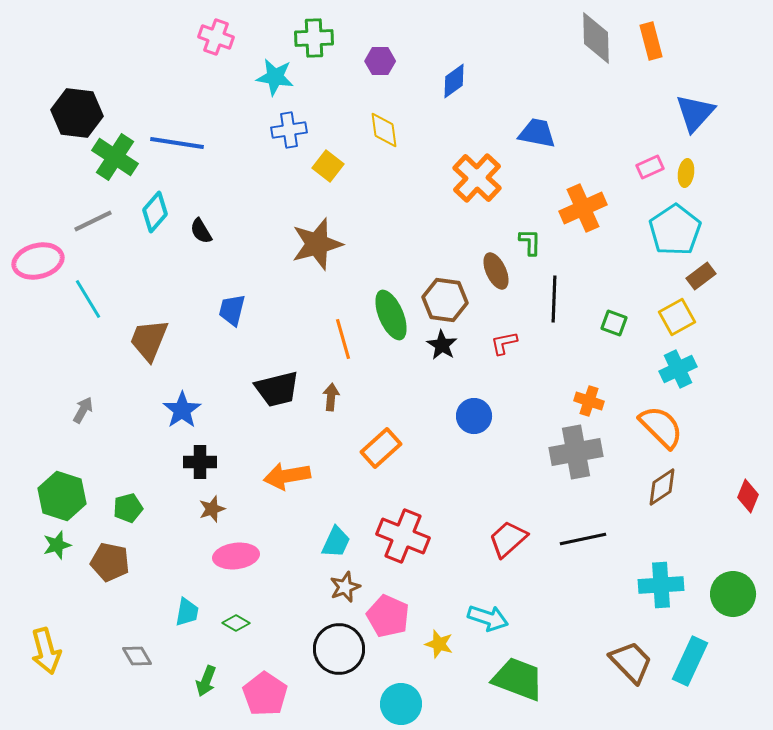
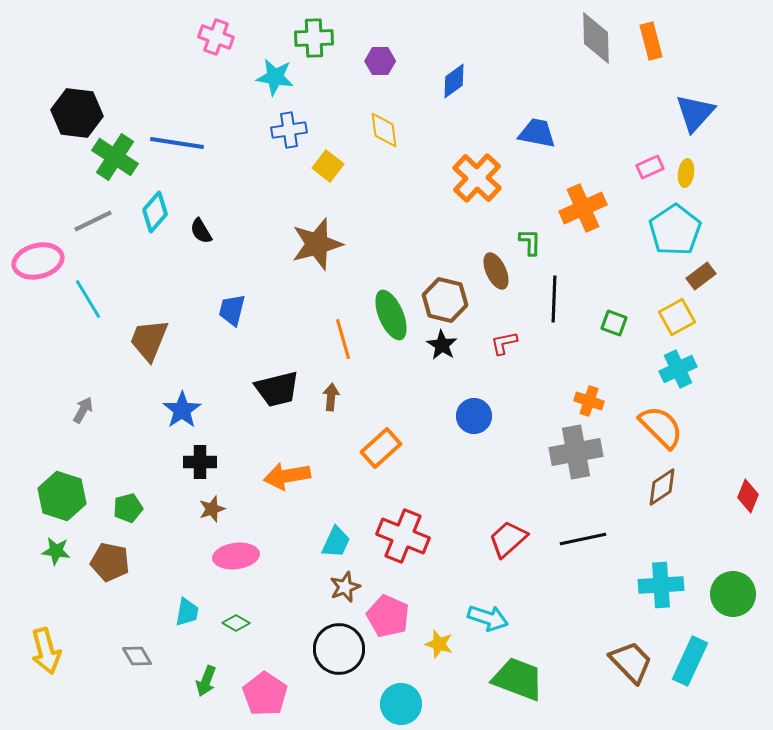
brown hexagon at (445, 300): rotated 6 degrees clockwise
green star at (57, 545): moved 1 px left, 6 px down; rotated 24 degrees clockwise
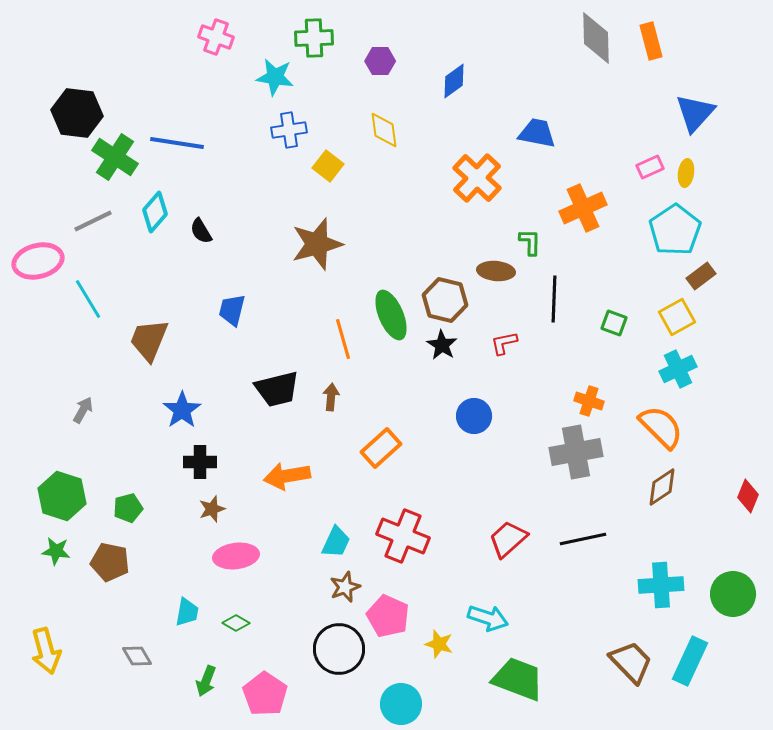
brown ellipse at (496, 271): rotated 60 degrees counterclockwise
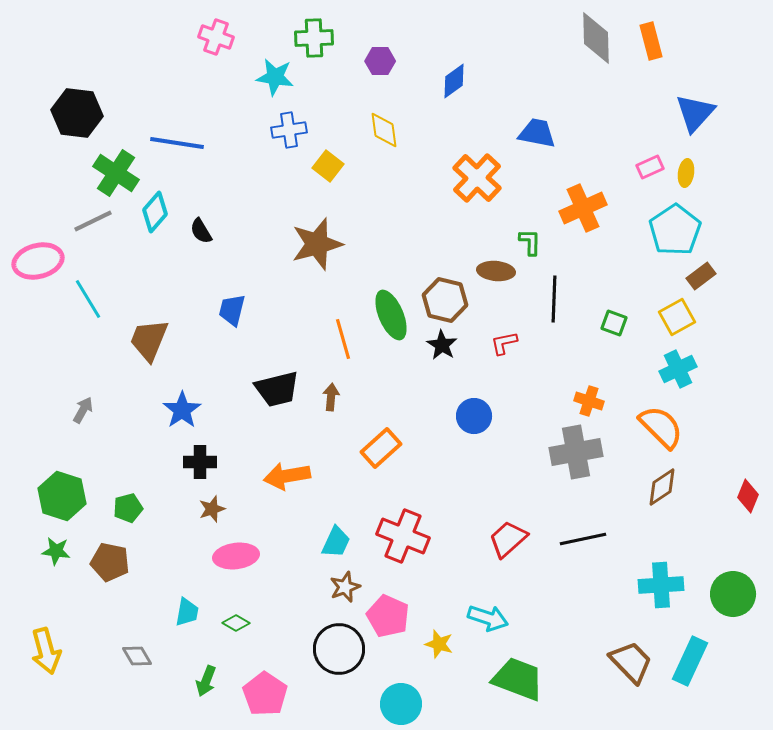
green cross at (115, 157): moved 1 px right, 16 px down
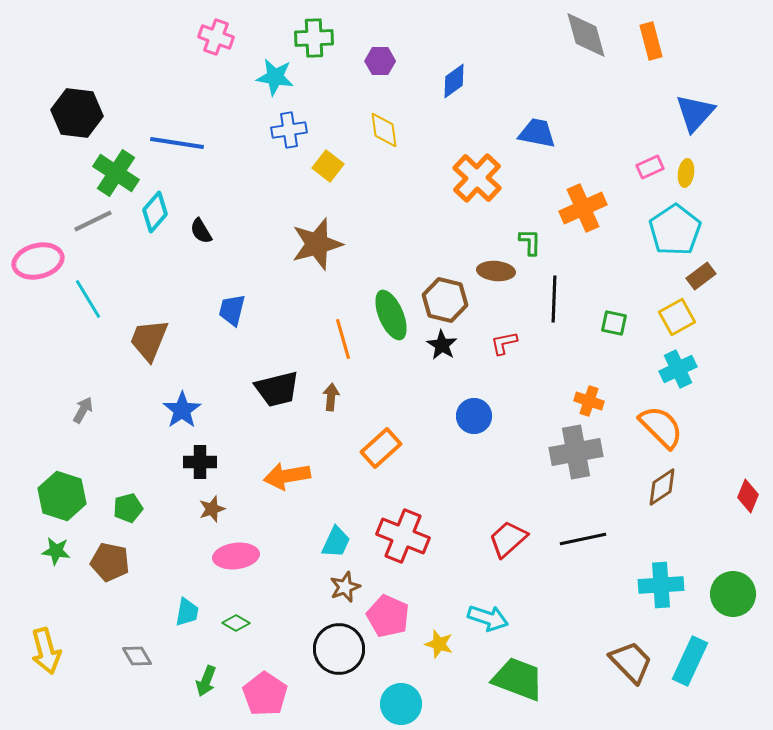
gray diamond at (596, 38): moved 10 px left, 3 px up; rotated 14 degrees counterclockwise
green square at (614, 323): rotated 8 degrees counterclockwise
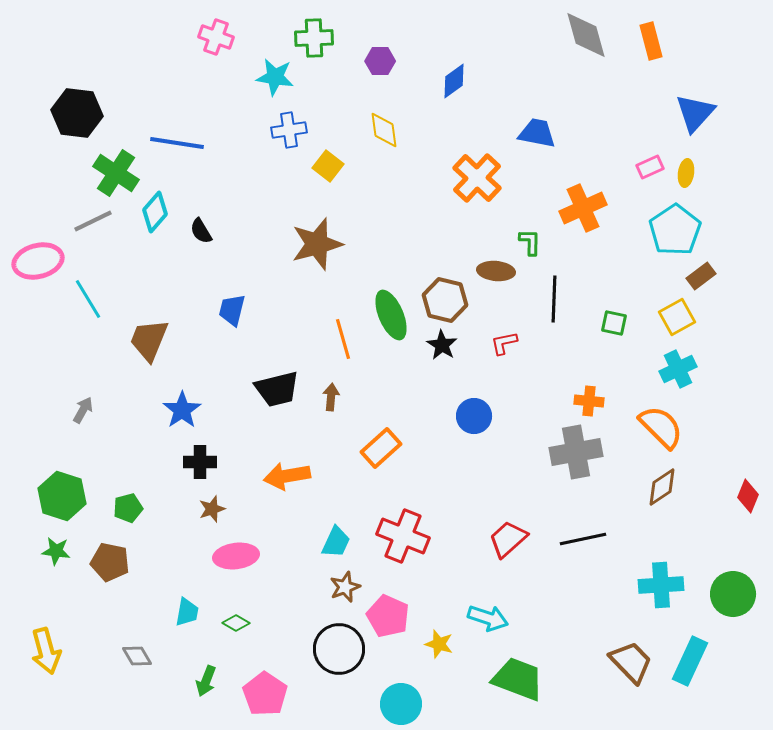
orange cross at (589, 401): rotated 12 degrees counterclockwise
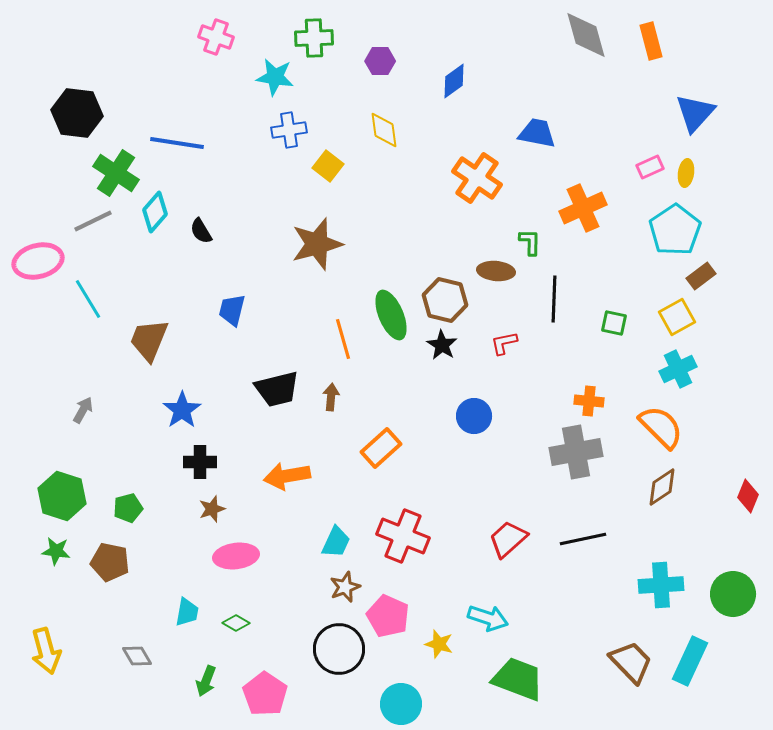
orange cross at (477, 178): rotated 9 degrees counterclockwise
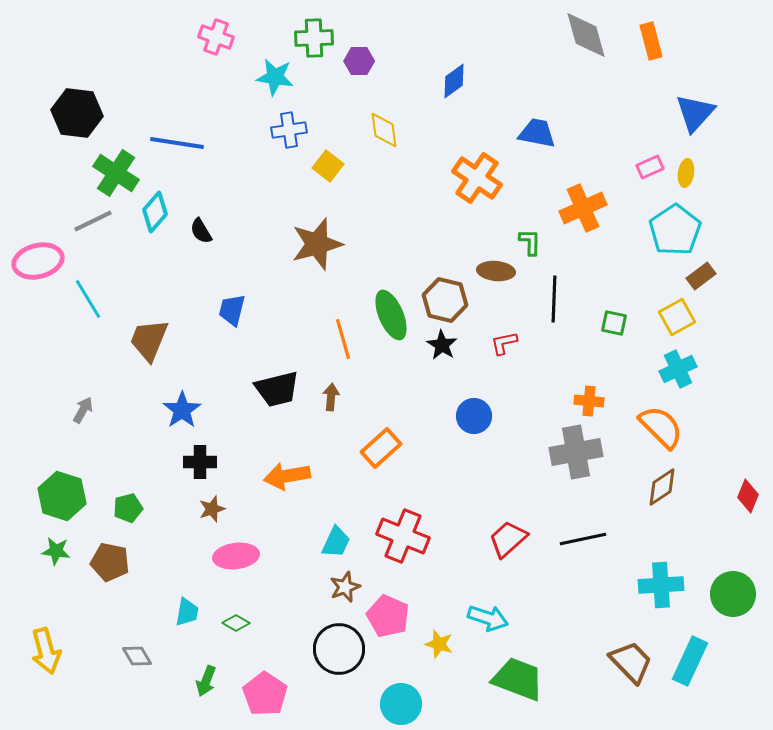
purple hexagon at (380, 61): moved 21 px left
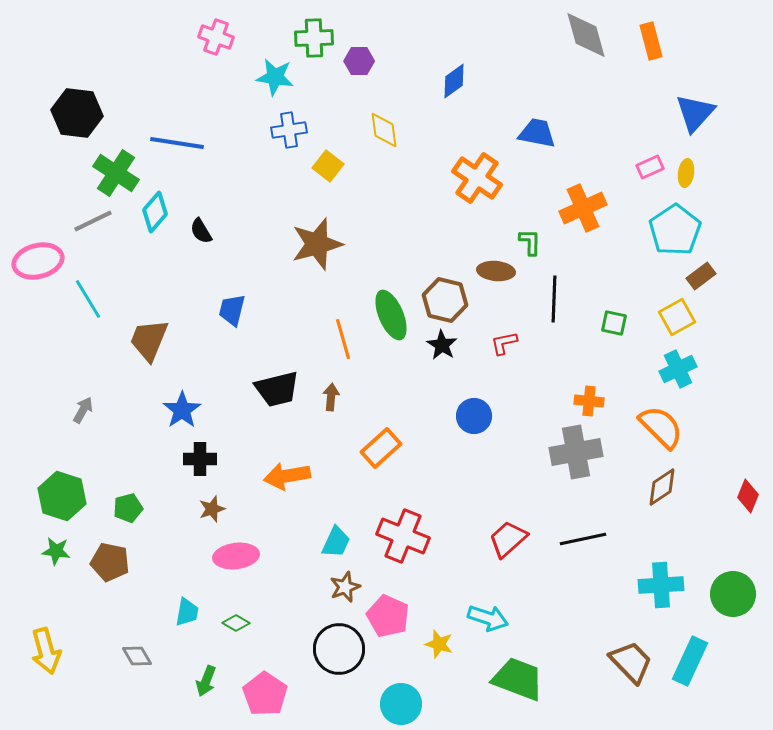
black cross at (200, 462): moved 3 px up
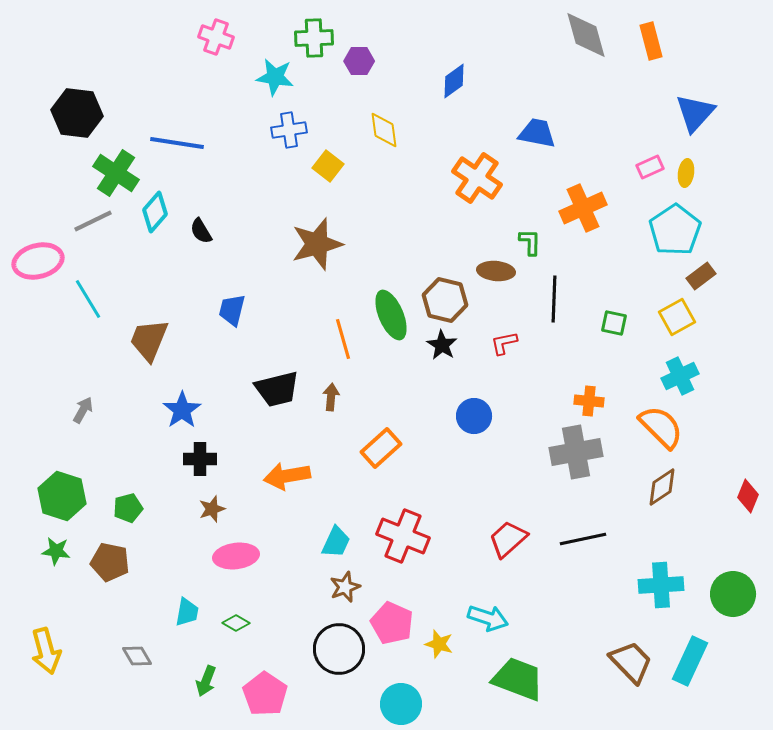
cyan cross at (678, 369): moved 2 px right, 7 px down
pink pentagon at (388, 616): moved 4 px right, 7 px down
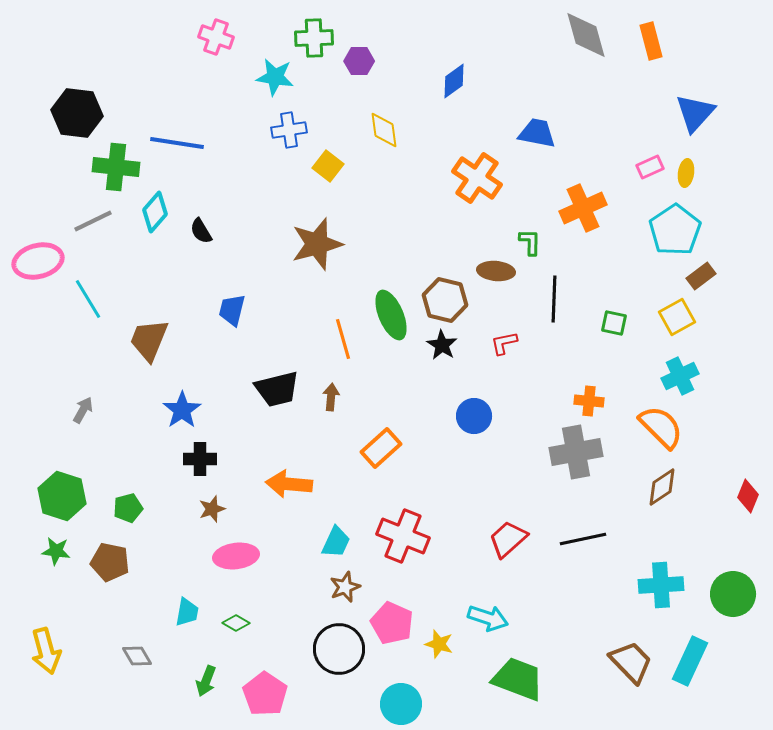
green cross at (116, 173): moved 6 px up; rotated 27 degrees counterclockwise
orange arrow at (287, 476): moved 2 px right, 8 px down; rotated 15 degrees clockwise
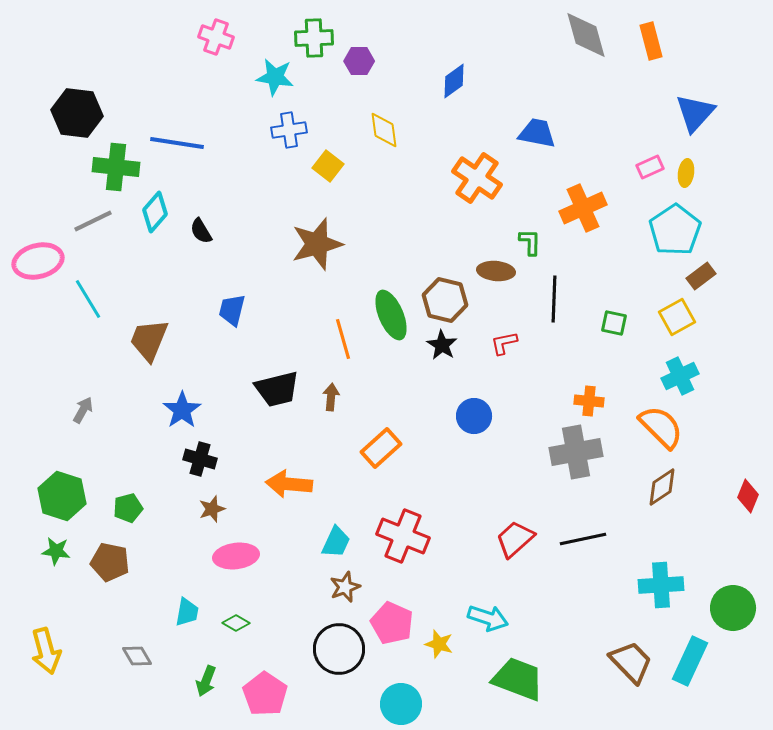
black cross at (200, 459): rotated 16 degrees clockwise
red trapezoid at (508, 539): moved 7 px right
green circle at (733, 594): moved 14 px down
